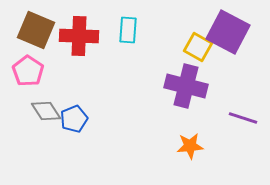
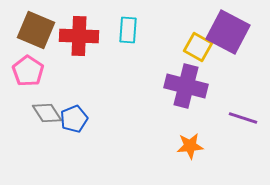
gray diamond: moved 1 px right, 2 px down
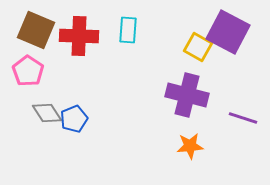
purple cross: moved 1 px right, 9 px down
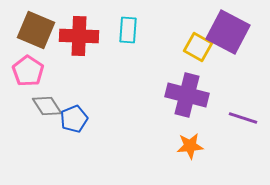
gray diamond: moved 7 px up
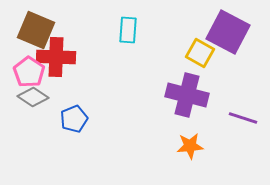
red cross: moved 23 px left, 21 px down
yellow square: moved 2 px right, 6 px down
pink pentagon: moved 1 px right, 1 px down
gray diamond: moved 14 px left, 9 px up; rotated 24 degrees counterclockwise
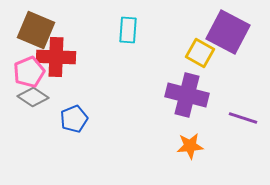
pink pentagon: rotated 16 degrees clockwise
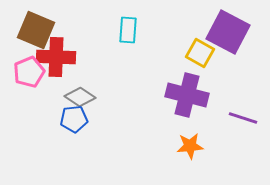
gray diamond: moved 47 px right
blue pentagon: rotated 16 degrees clockwise
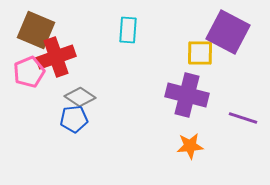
yellow square: rotated 28 degrees counterclockwise
red cross: rotated 21 degrees counterclockwise
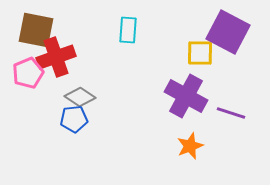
brown square: rotated 12 degrees counterclockwise
pink pentagon: moved 1 px left, 1 px down
purple cross: moved 1 px left, 1 px down; rotated 15 degrees clockwise
purple line: moved 12 px left, 5 px up
orange star: rotated 16 degrees counterclockwise
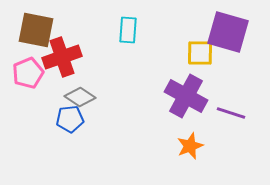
purple square: rotated 12 degrees counterclockwise
red cross: moved 6 px right
blue pentagon: moved 4 px left
